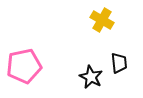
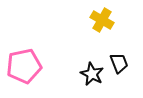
black trapezoid: rotated 15 degrees counterclockwise
black star: moved 1 px right, 3 px up
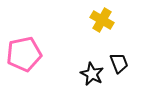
pink pentagon: moved 12 px up
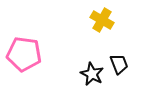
pink pentagon: rotated 20 degrees clockwise
black trapezoid: moved 1 px down
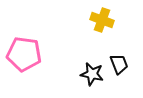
yellow cross: rotated 10 degrees counterclockwise
black star: rotated 15 degrees counterclockwise
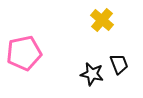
yellow cross: rotated 20 degrees clockwise
pink pentagon: moved 1 px up; rotated 20 degrees counterclockwise
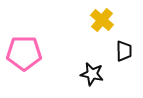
pink pentagon: rotated 12 degrees clockwise
black trapezoid: moved 5 px right, 13 px up; rotated 20 degrees clockwise
